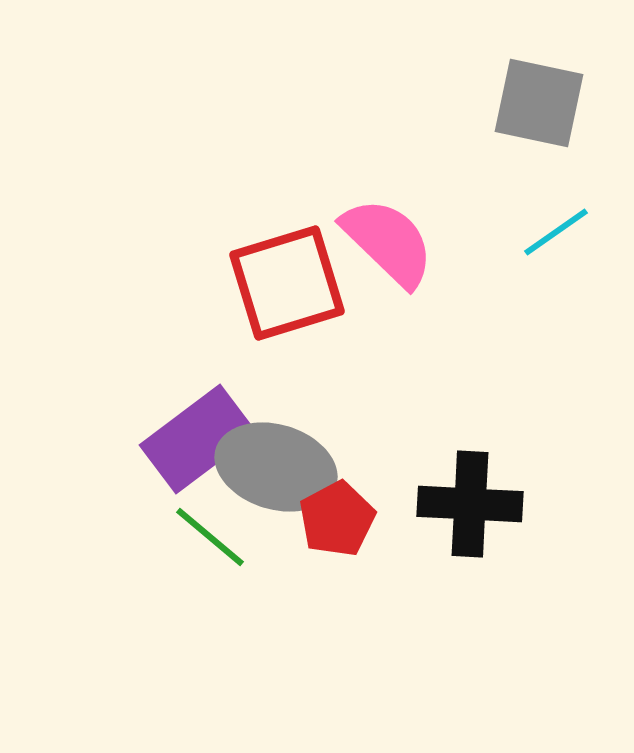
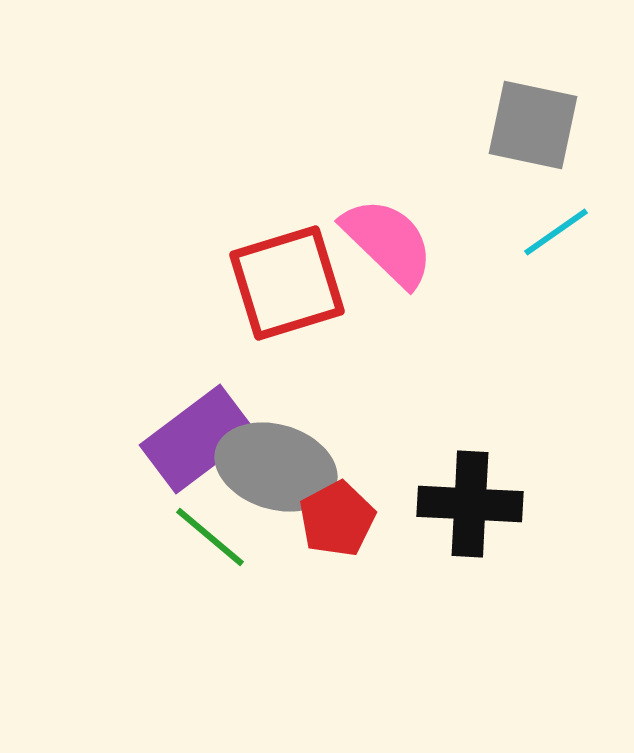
gray square: moved 6 px left, 22 px down
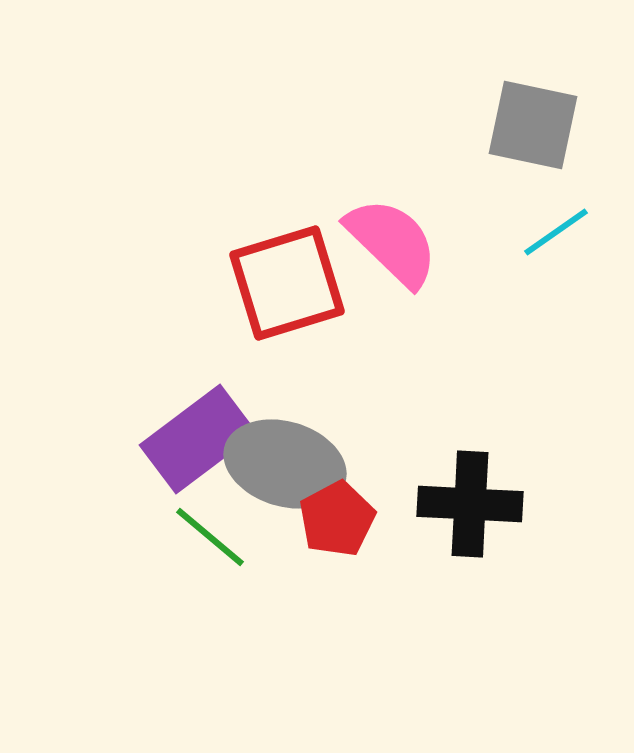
pink semicircle: moved 4 px right
gray ellipse: moved 9 px right, 3 px up
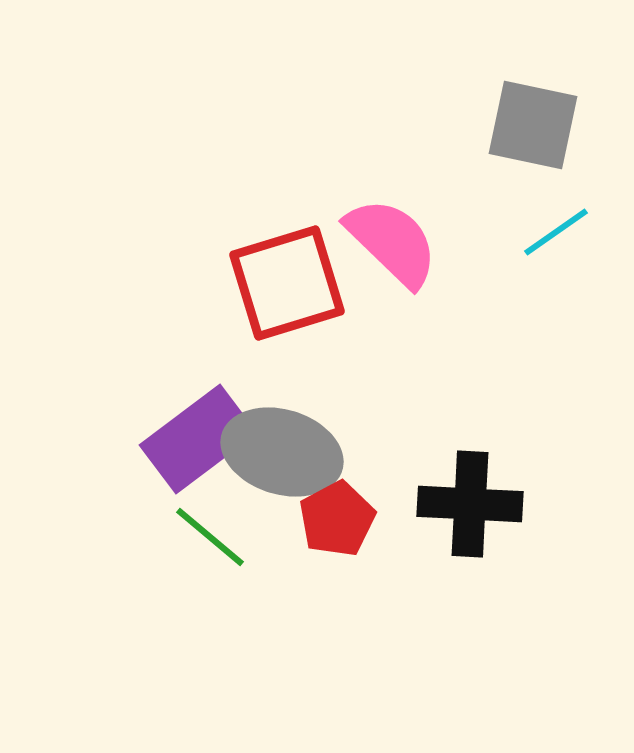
gray ellipse: moved 3 px left, 12 px up
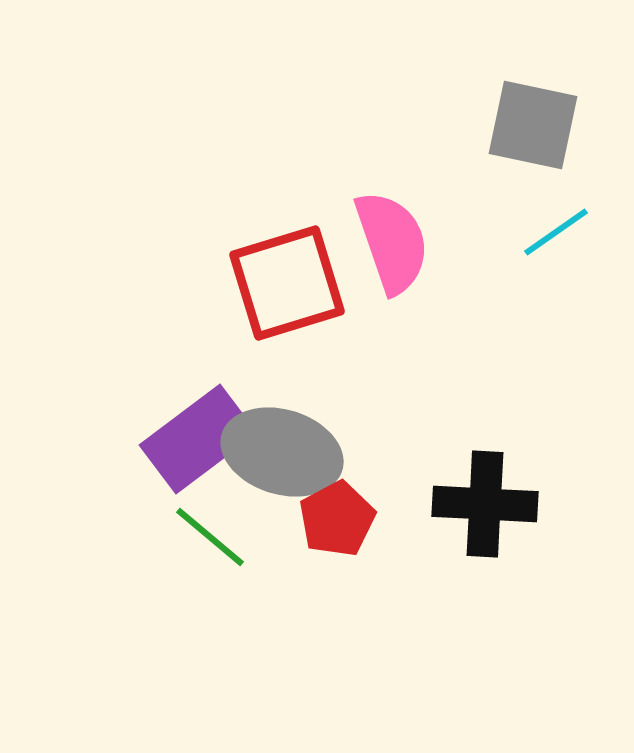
pink semicircle: rotated 27 degrees clockwise
black cross: moved 15 px right
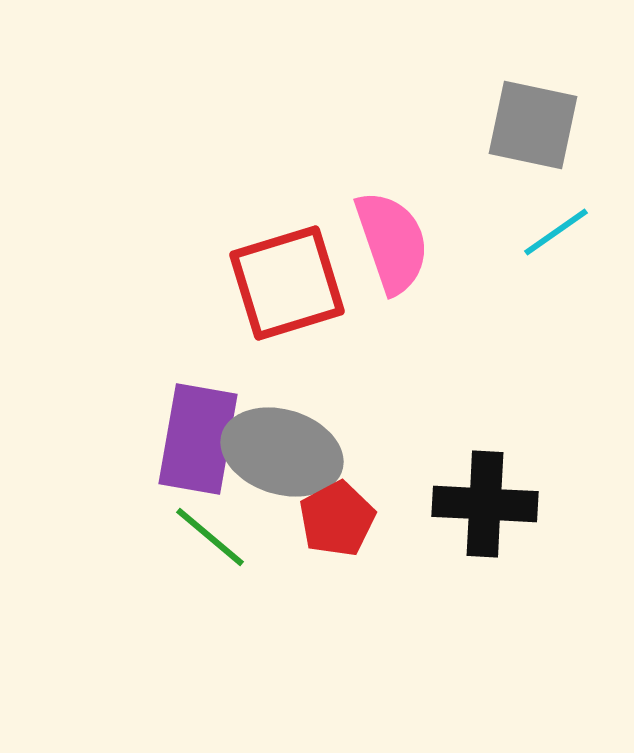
purple rectangle: rotated 43 degrees counterclockwise
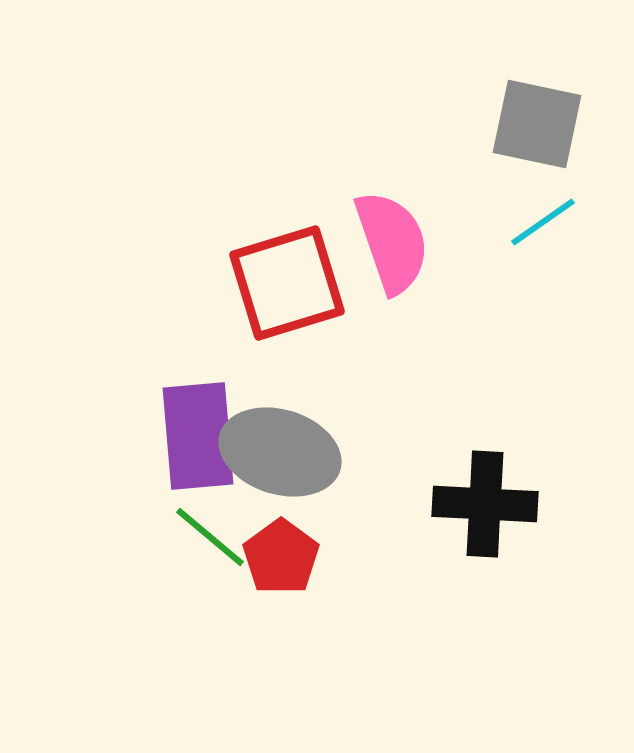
gray square: moved 4 px right, 1 px up
cyan line: moved 13 px left, 10 px up
purple rectangle: moved 3 px up; rotated 15 degrees counterclockwise
gray ellipse: moved 2 px left
red pentagon: moved 56 px left, 38 px down; rotated 8 degrees counterclockwise
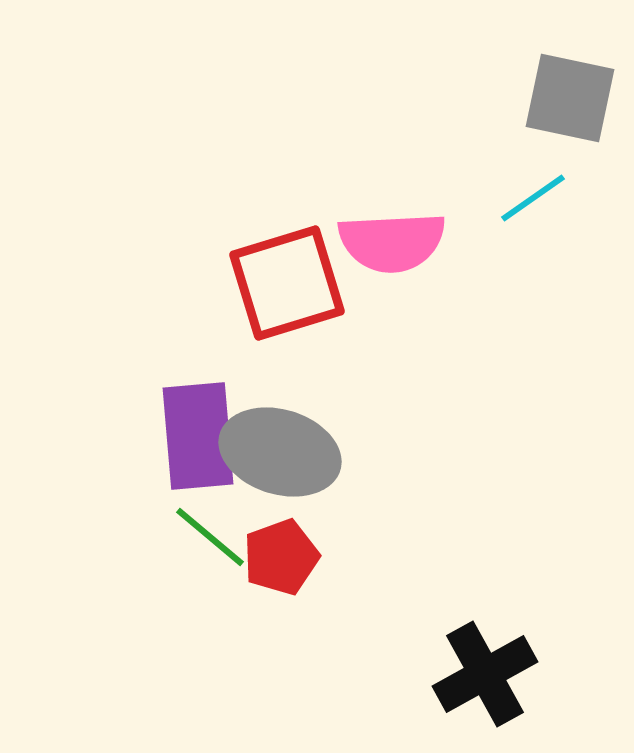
gray square: moved 33 px right, 26 px up
cyan line: moved 10 px left, 24 px up
pink semicircle: rotated 106 degrees clockwise
black cross: moved 170 px down; rotated 32 degrees counterclockwise
red pentagon: rotated 16 degrees clockwise
